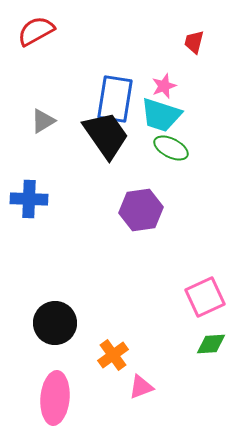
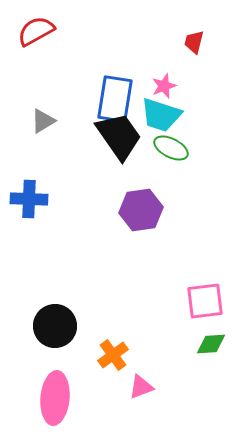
black trapezoid: moved 13 px right, 1 px down
pink square: moved 4 px down; rotated 18 degrees clockwise
black circle: moved 3 px down
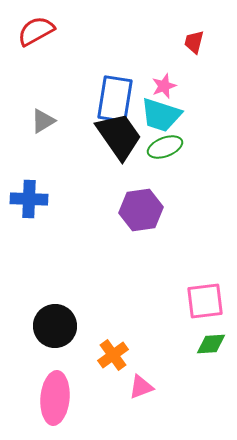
green ellipse: moved 6 px left, 1 px up; rotated 48 degrees counterclockwise
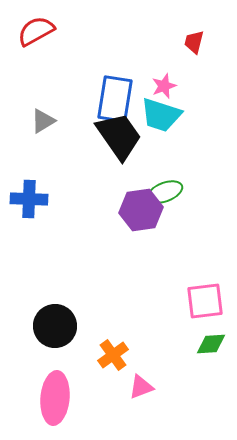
green ellipse: moved 45 px down
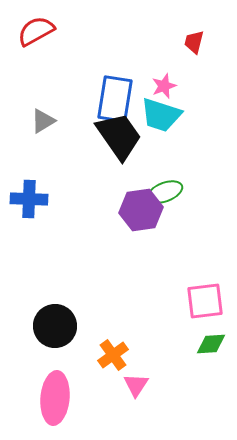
pink triangle: moved 5 px left, 2 px up; rotated 36 degrees counterclockwise
